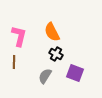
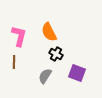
orange semicircle: moved 3 px left
purple square: moved 2 px right
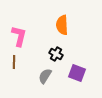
orange semicircle: moved 13 px right, 7 px up; rotated 24 degrees clockwise
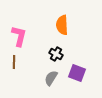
gray semicircle: moved 6 px right, 2 px down
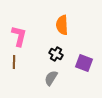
purple square: moved 7 px right, 10 px up
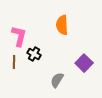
black cross: moved 22 px left
purple square: rotated 24 degrees clockwise
gray semicircle: moved 6 px right, 2 px down
